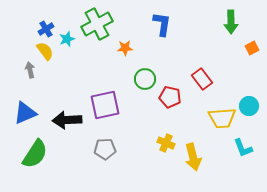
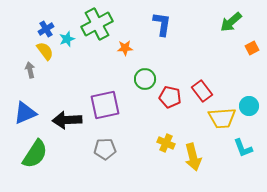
green arrow: rotated 50 degrees clockwise
red rectangle: moved 12 px down
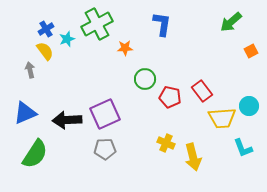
orange square: moved 1 px left, 3 px down
purple square: moved 9 px down; rotated 12 degrees counterclockwise
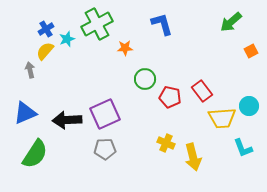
blue L-shape: rotated 25 degrees counterclockwise
yellow semicircle: rotated 102 degrees counterclockwise
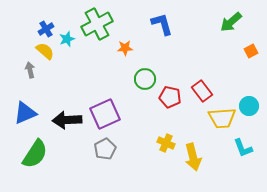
yellow semicircle: rotated 90 degrees clockwise
gray pentagon: rotated 25 degrees counterclockwise
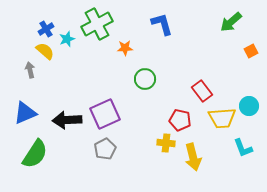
red pentagon: moved 10 px right, 23 px down
yellow cross: rotated 18 degrees counterclockwise
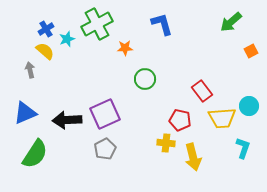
cyan L-shape: rotated 140 degrees counterclockwise
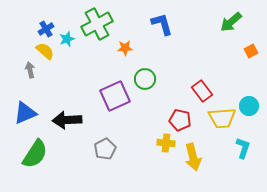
purple square: moved 10 px right, 18 px up
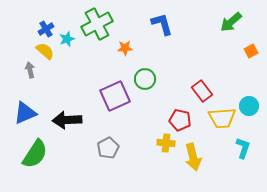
gray pentagon: moved 3 px right, 1 px up
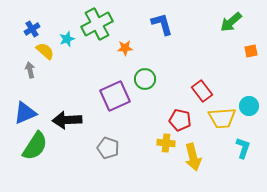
blue cross: moved 14 px left
orange square: rotated 16 degrees clockwise
gray pentagon: rotated 25 degrees counterclockwise
green semicircle: moved 8 px up
